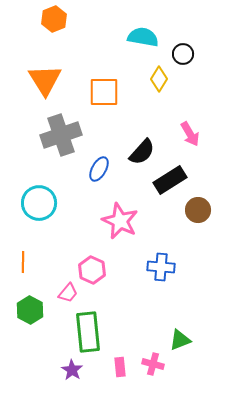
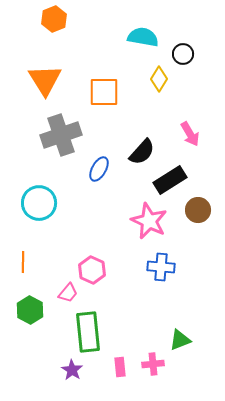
pink star: moved 29 px right
pink cross: rotated 20 degrees counterclockwise
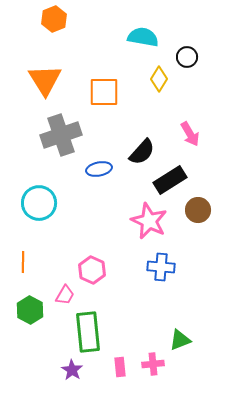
black circle: moved 4 px right, 3 px down
blue ellipse: rotated 50 degrees clockwise
pink trapezoid: moved 3 px left, 2 px down; rotated 10 degrees counterclockwise
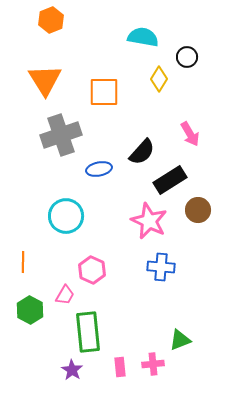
orange hexagon: moved 3 px left, 1 px down
cyan circle: moved 27 px right, 13 px down
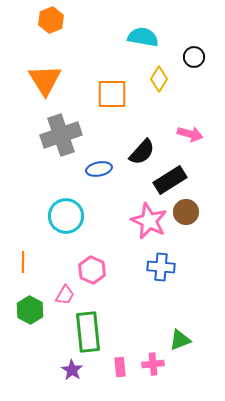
black circle: moved 7 px right
orange square: moved 8 px right, 2 px down
pink arrow: rotated 45 degrees counterclockwise
brown circle: moved 12 px left, 2 px down
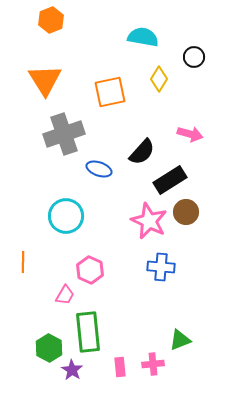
orange square: moved 2 px left, 2 px up; rotated 12 degrees counterclockwise
gray cross: moved 3 px right, 1 px up
blue ellipse: rotated 30 degrees clockwise
pink hexagon: moved 2 px left
green hexagon: moved 19 px right, 38 px down
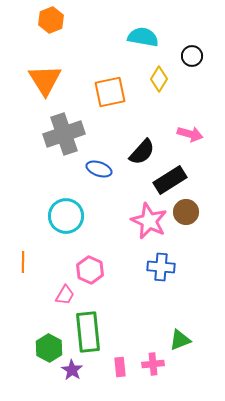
black circle: moved 2 px left, 1 px up
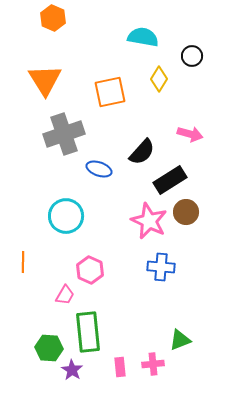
orange hexagon: moved 2 px right, 2 px up; rotated 15 degrees counterclockwise
green hexagon: rotated 24 degrees counterclockwise
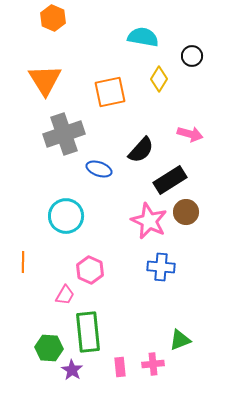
black semicircle: moved 1 px left, 2 px up
